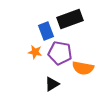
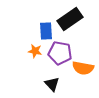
black rectangle: rotated 15 degrees counterclockwise
blue rectangle: rotated 18 degrees clockwise
orange star: moved 1 px up
black triangle: rotated 42 degrees counterclockwise
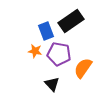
black rectangle: moved 1 px right, 2 px down
blue rectangle: rotated 18 degrees counterclockwise
purple pentagon: moved 1 px left, 1 px down
orange semicircle: rotated 115 degrees clockwise
